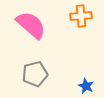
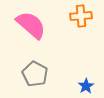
gray pentagon: rotated 30 degrees counterclockwise
blue star: rotated 14 degrees clockwise
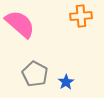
pink semicircle: moved 11 px left, 1 px up
blue star: moved 20 px left, 4 px up
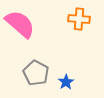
orange cross: moved 2 px left, 3 px down; rotated 10 degrees clockwise
gray pentagon: moved 1 px right, 1 px up
